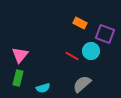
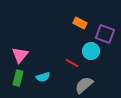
red line: moved 7 px down
gray semicircle: moved 2 px right, 1 px down
cyan semicircle: moved 11 px up
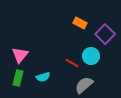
purple square: rotated 24 degrees clockwise
cyan circle: moved 5 px down
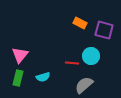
purple square: moved 1 px left, 4 px up; rotated 30 degrees counterclockwise
red line: rotated 24 degrees counterclockwise
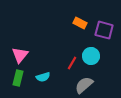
red line: rotated 64 degrees counterclockwise
